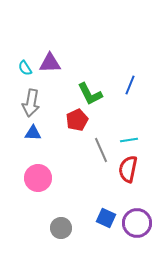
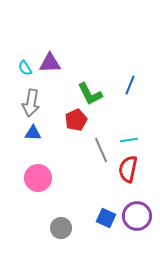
red pentagon: moved 1 px left
purple circle: moved 7 px up
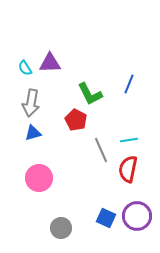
blue line: moved 1 px left, 1 px up
red pentagon: rotated 20 degrees counterclockwise
blue triangle: rotated 18 degrees counterclockwise
pink circle: moved 1 px right
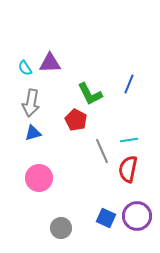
gray line: moved 1 px right, 1 px down
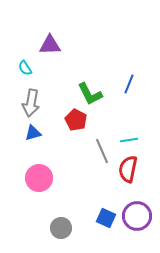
purple triangle: moved 18 px up
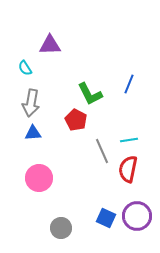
blue triangle: rotated 12 degrees clockwise
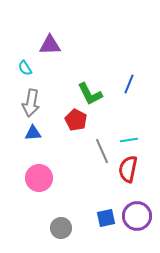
blue square: rotated 36 degrees counterclockwise
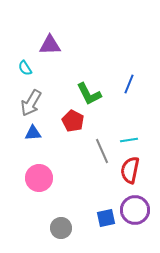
green L-shape: moved 1 px left
gray arrow: rotated 20 degrees clockwise
red pentagon: moved 3 px left, 1 px down
red semicircle: moved 2 px right, 1 px down
purple circle: moved 2 px left, 6 px up
